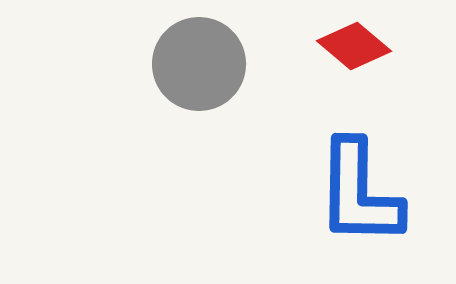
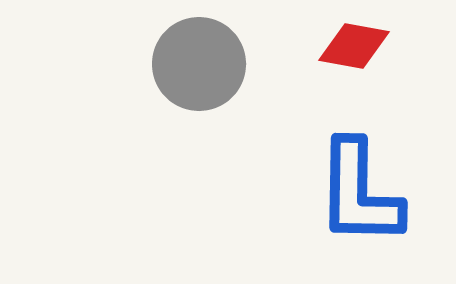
red diamond: rotated 30 degrees counterclockwise
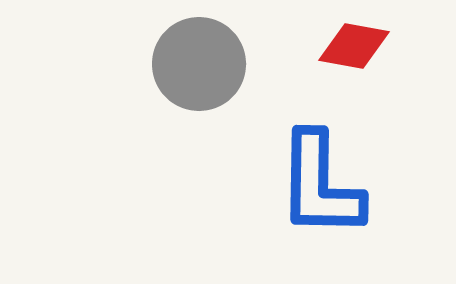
blue L-shape: moved 39 px left, 8 px up
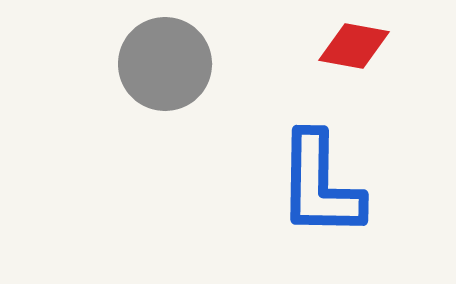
gray circle: moved 34 px left
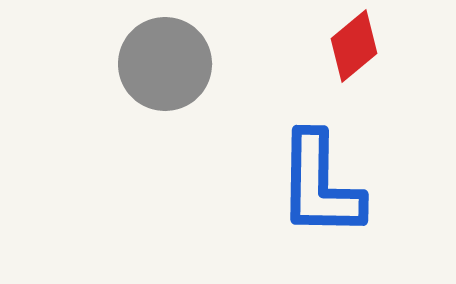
red diamond: rotated 50 degrees counterclockwise
